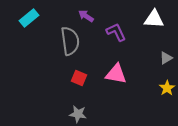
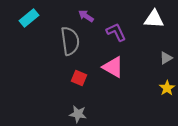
pink triangle: moved 3 px left, 7 px up; rotated 20 degrees clockwise
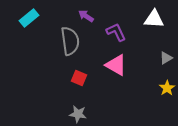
pink triangle: moved 3 px right, 2 px up
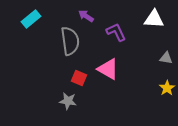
cyan rectangle: moved 2 px right, 1 px down
gray triangle: rotated 40 degrees clockwise
pink triangle: moved 8 px left, 4 px down
gray star: moved 10 px left, 13 px up
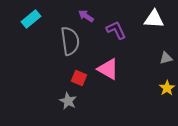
purple L-shape: moved 2 px up
gray triangle: rotated 24 degrees counterclockwise
gray star: rotated 18 degrees clockwise
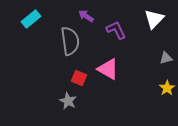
white triangle: rotated 50 degrees counterclockwise
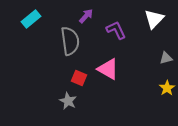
purple arrow: rotated 98 degrees clockwise
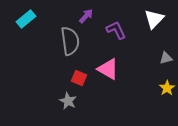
cyan rectangle: moved 5 px left
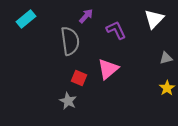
pink triangle: rotated 50 degrees clockwise
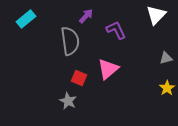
white triangle: moved 2 px right, 4 px up
